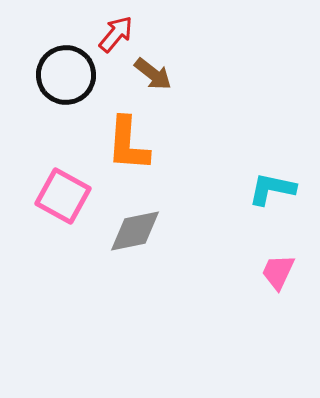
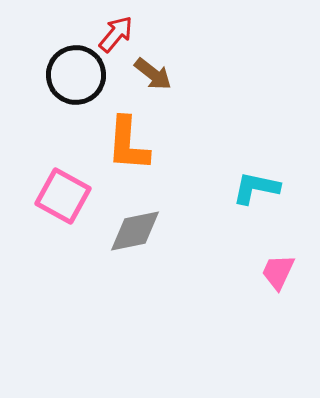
black circle: moved 10 px right
cyan L-shape: moved 16 px left, 1 px up
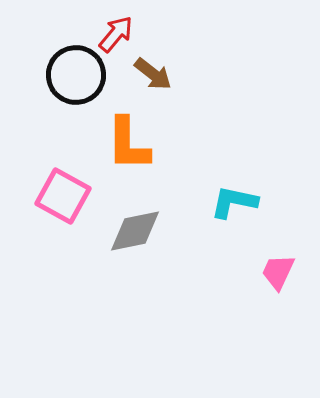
orange L-shape: rotated 4 degrees counterclockwise
cyan L-shape: moved 22 px left, 14 px down
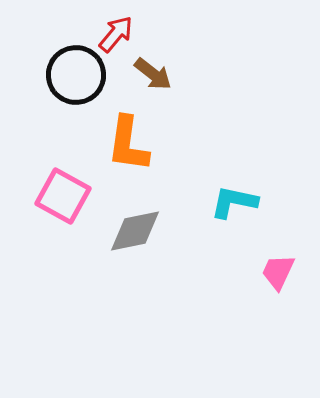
orange L-shape: rotated 8 degrees clockwise
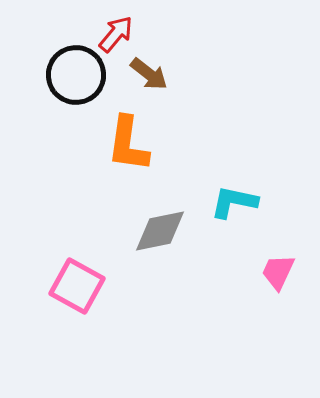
brown arrow: moved 4 px left
pink square: moved 14 px right, 90 px down
gray diamond: moved 25 px right
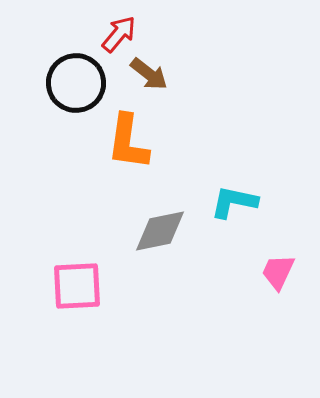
red arrow: moved 3 px right
black circle: moved 8 px down
orange L-shape: moved 2 px up
pink square: rotated 32 degrees counterclockwise
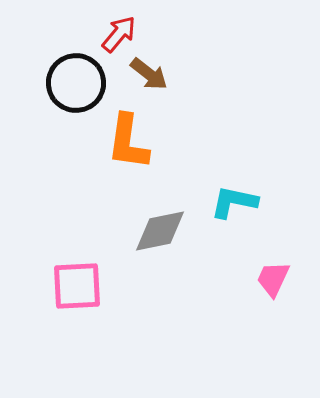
pink trapezoid: moved 5 px left, 7 px down
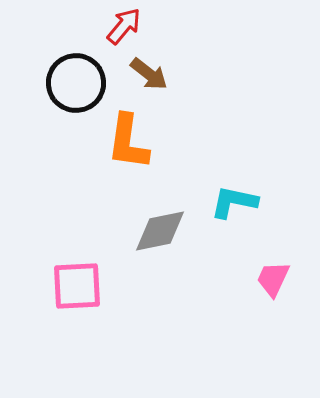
red arrow: moved 5 px right, 8 px up
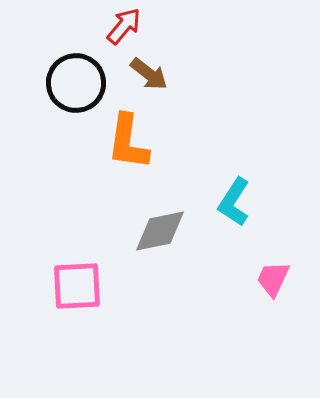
cyan L-shape: rotated 69 degrees counterclockwise
